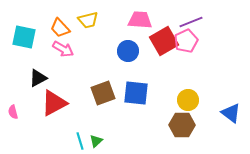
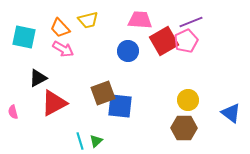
blue square: moved 16 px left, 13 px down
brown hexagon: moved 2 px right, 3 px down
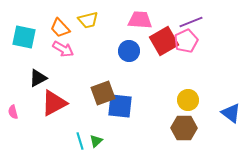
blue circle: moved 1 px right
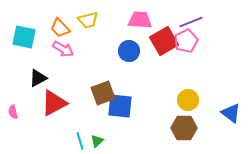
green triangle: moved 1 px right
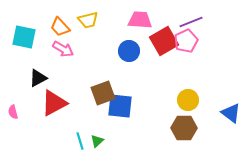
orange trapezoid: moved 1 px up
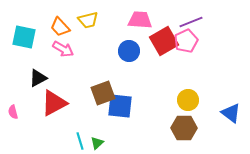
green triangle: moved 2 px down
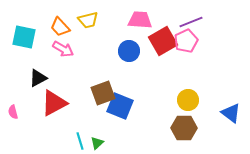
red square: moved 1 px left
blue square: rotated 16 degrees clockwise
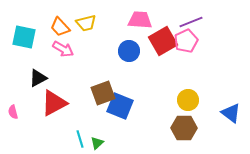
yellow trapezoid: moved 2 px left, 3 px down
cyan line: moved 2 px up
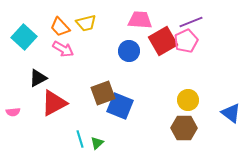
cyan square: rotated 30 degrees clockwise
pink semicircle: rotated 80 degrees counterclockwise
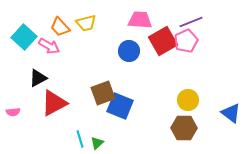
pink arrow: moved 14 px left, 3 px up
